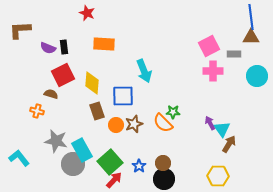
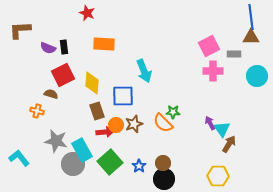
red arrow: moved 9 px left, 48 px up; rotated 42 degrees clockwise
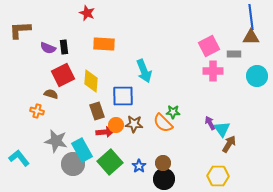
yellow diamond: moved 1 px left, 2 px up
brown star: rotated 24 degrees clockwise
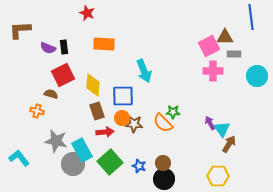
brown triangle: moved 26 px left
yellow diamond: moved 2 px right, 4 px down
orange circle: moved 6 px right, 7 px up
blue star: rotated 16 degrees counterclockwise
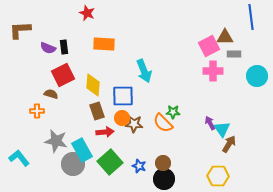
orange cross: rotated 16 degrees counterclockwise
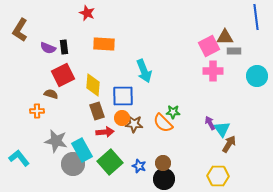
blue line: moved 5 px right
brown L-shape: rotated 55 degrees counterclockwise
gray rectangle: moved 3 px up
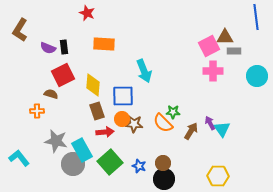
orange circle: moved 1 px down
brown arrow: moved 38 px left, 13 px up
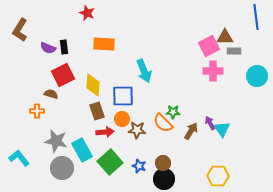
brown star: moved 3 px right, 6 px down
gray circle: moved 11 px left, 4 px down
